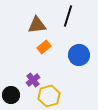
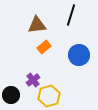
black line: moved 3 px right, 1 px up
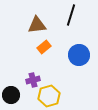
purple cross: rotated 24 degrees clockwise
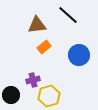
black line: moved 3 px left; rotated 65 degrees counterclockwise
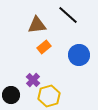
purple cross: rotated 32 degrees counterclockwise
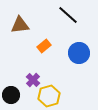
brown triangle: moved 17 px left
orange rectangle: moved 1 px up
blue circle: moved 2 px up
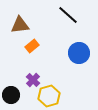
orange rectangle: moved 12 px left
